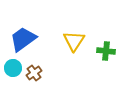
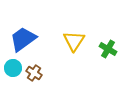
green cross: moved 2 px right, 2 px up; rotated 24 degrees clockwise
brown cross: rotated 21 degrees counterclockwise
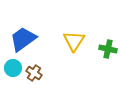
green cross: rotated 18 degrees counterclockwise
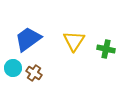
blue trapezoid: moved 5 px right
green cross: moved 2 px left
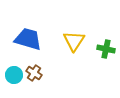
blue trapezoid: rotated 52 degrees clockwise
cyan circle: moved 1 px right, 7 px down
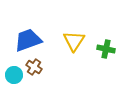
blue trapezoid: moved 1 px down; rotated 36 degrees counterclockwise
brown cross: moved 6 px up
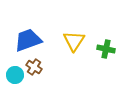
cyan circle: moved 1 px right
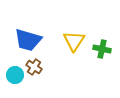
blue trapezoid: rotated 144 degrees counterclockwise
green cross: moved 4 px left
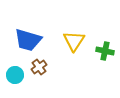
green cross: moved 3 px right, 2 px down
brown cross: moved 5 px right; rotated 21 degrees clockwise
